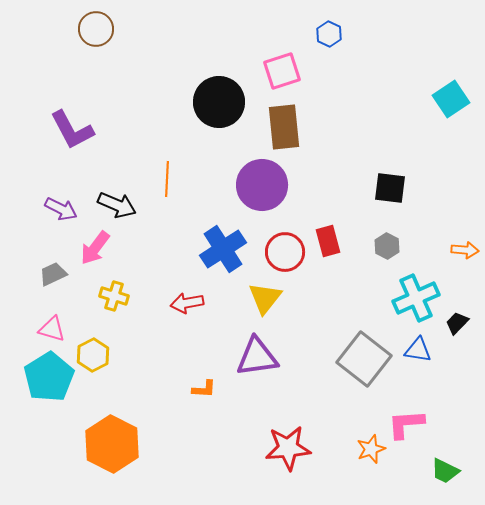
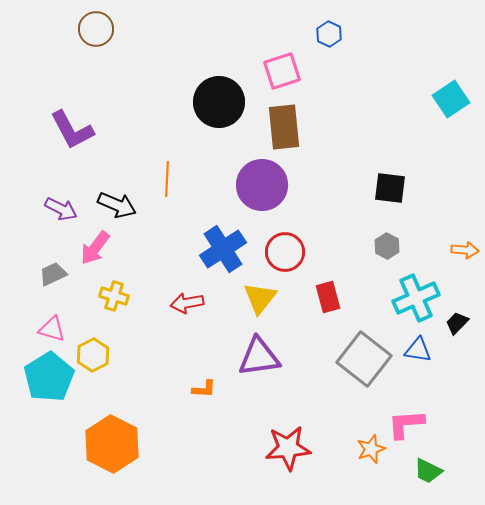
red rectangle: moved 56 px down
yellow triangle: moved 5 px left
purple triangle: moved 2 px right
green trapezoid: moved 17 px left
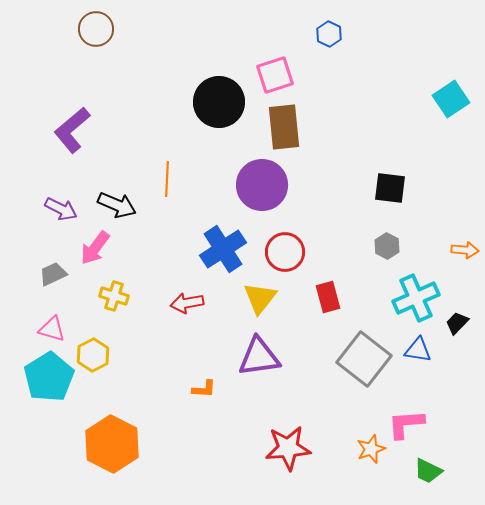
pink square: moved 7 px left, 4 px down
purple L-shape: rotated 78 degrees clockwise
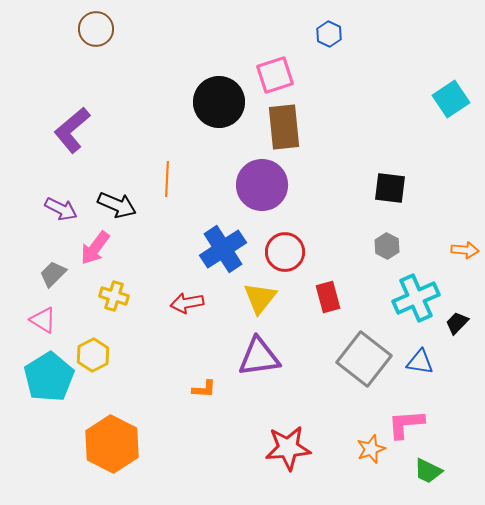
gray trapezoid: rotated 20 degrees counterclockwise
pink triangle: moved 9 px left, 9 px up; rotated 16 degrees clockwise
blue triangle: moved 2 px right, 12 px down
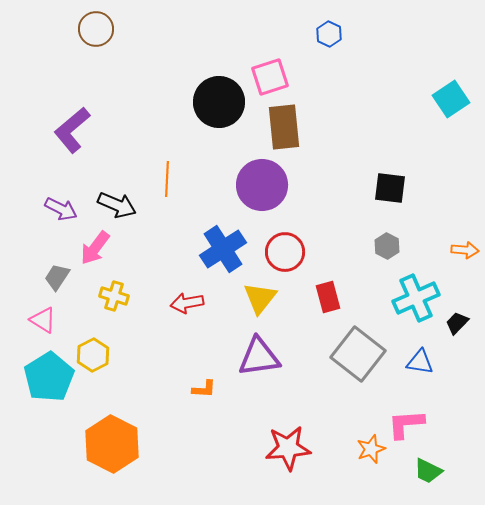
pink square: moved 5 px left, 2 px down
gray trapezoid: moved 4 px right, 3 px down; rotated 12 degrees counterclockwise
gray square: moved 6 px left, 5 px up
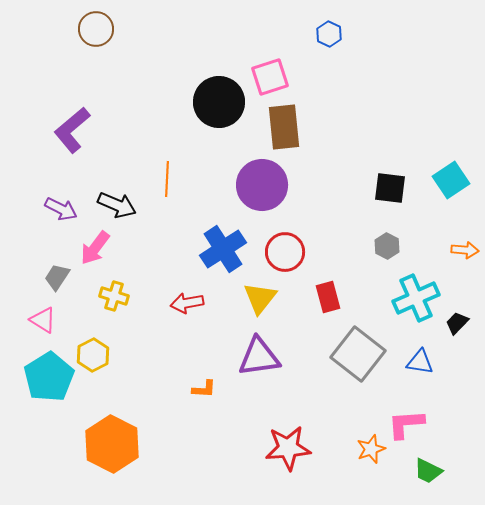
cyan square: moved 81 px down
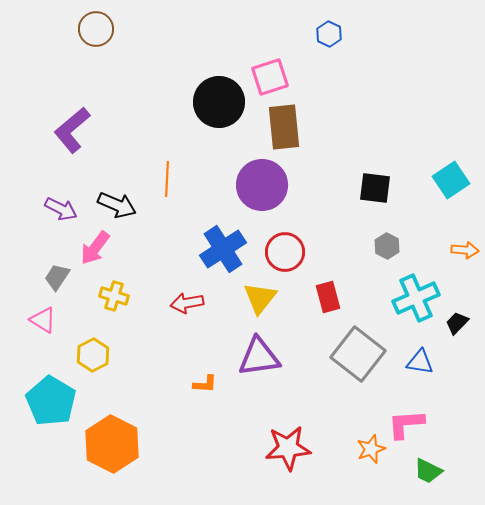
black square: moved 15 px left
cyan pentagon: moved 2 px right, 24 px down; rotated 9 degrees counterclockwise
orange L-shape: moved 1 px right, 5 px up
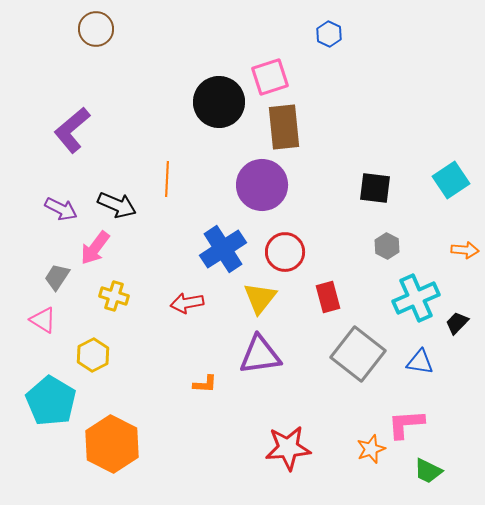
purple triangle: moved 1 px right, 2 px up
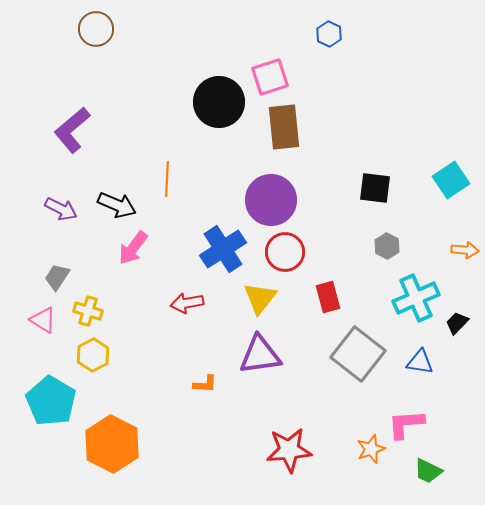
purple circle: moved 9 px right, 15 px down
pink arrow: moved 38 px right
yellow cross: moved 26 px left, 15 px down
red star: moved 1 px right, 2 px down
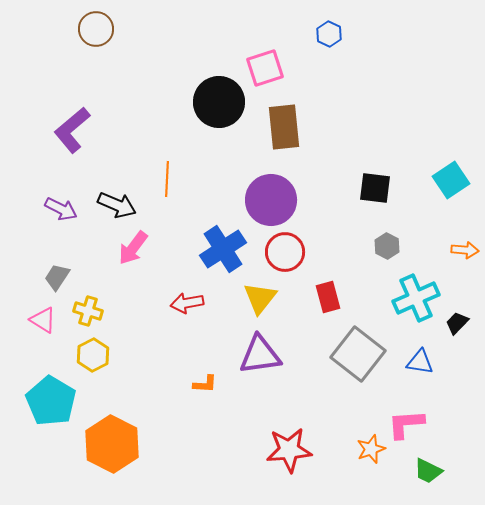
pink square: moved 5 px left, 9 px up
